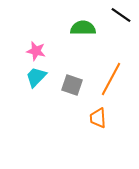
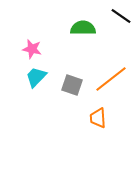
black line: moved 1 px down
pink star: moved 4 px left, 2 px up
orange line: rotated 24 degrees clockwise
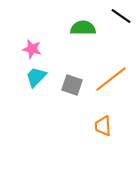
orange trapezoid: moved 5 px right, 8 px down
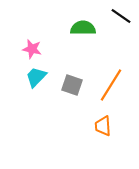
orange line: moved 6 px down; rotated 20 degrees counterclockwise
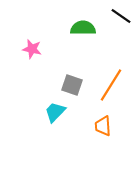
cyan trapezoid: moved 19 px right, 35 px down
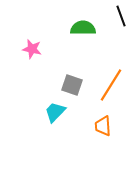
black line: rotated 35 degrees clockwise
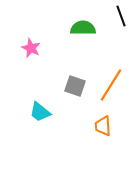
pink star: moved 1 px left, 1 px up; rotated 12 degrees clockwise
gray square: moved 3 px right, 1 px down
cyan trapezoid: moved 15 px left; rotated 95 degrees counterclockwise
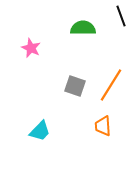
cyan trapezoid: moved 19 px down; rotated 85 degrees counterclockwise
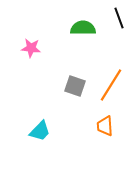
black line: moved 2 px left, 2 px down
pink star: rotated 18 degrees counterclockwise
orange trapezoid: moved 2 px right
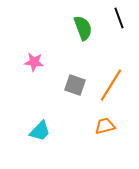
green semicircle: rotated 70 degrees clockwise
pink star: moved 3 px right, 14 px down
gray square: moved 1 px up
orange trapezoid: rotated 80 degrees clockwise
